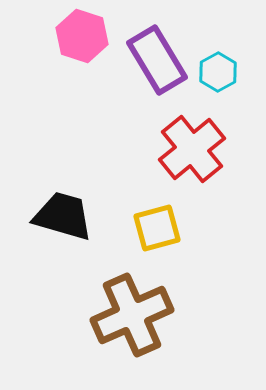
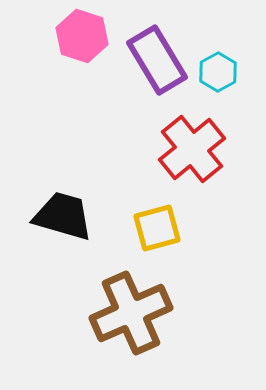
brown cross: moved 1 px left, 2 px up
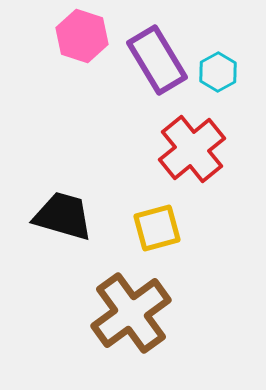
brown cross: rotated 12 degrees counterclockwise
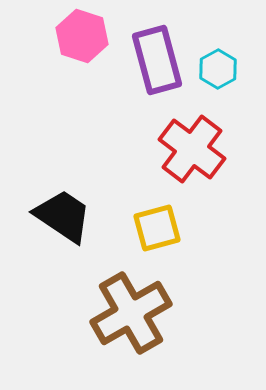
purple rectangle: rotated 16 degrees clockwise
cyan hexagon: moved 3 px up
red cross: rotated 14 degrees counterclockwise
black trapezoid: rotated 18 degrees clockwise
brown cross: rotated 6 degrees clockwise
